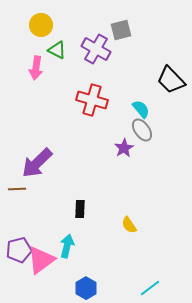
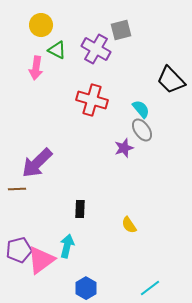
purple star: rotated 12 degrees clockwise
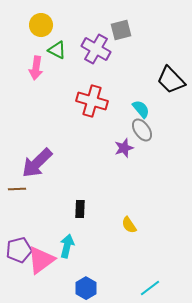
red cross: moved 1 px down
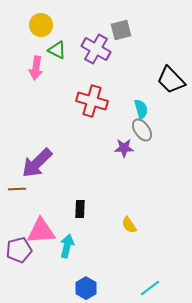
cyan semicircle: rotated 24 degrees clockwise
purple star: rotated 18 degrees clockwise
pink triangle: moved 29 px up; rotated 32 degrees clockwise
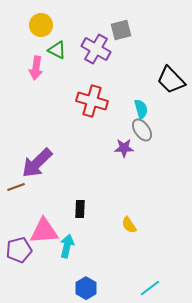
brown line: moved 1 px left, 2 px up; rotated 18 degrees counterclockwise
pink triangle: moved 3 px right
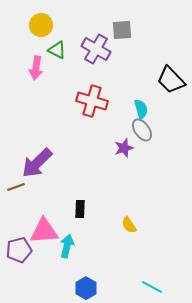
gray square: moved 1 px right; rotated 10 degrees clockwise
purple star: rotated 18 degrees counterclockwise
cyan line: moved 2 px right, 1 px up; rotated 65 degrees clockwise
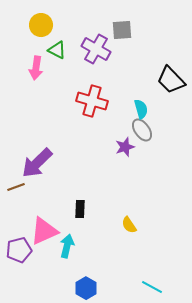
purple star: moved 1 px right, 1 px up
pink triangle: rotated 20 degrees counterclockwise
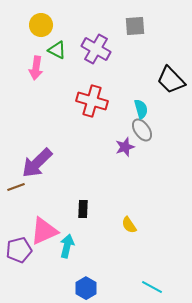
gray square: moved 13 px right, 4 px up
black rectangle: moved 3 px right
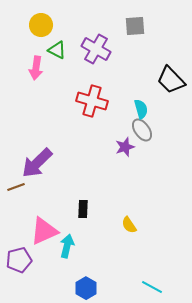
purple pentagon: moved 10 px down
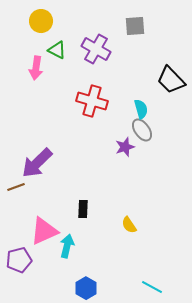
yellow circle: moved 4 px up
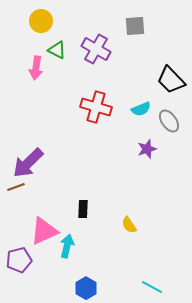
red cross: moved 4 px right, 6 px down
cyan semicircle: rotated 84 degrees clockwise
gray ellipse: moved 27 px right, 9 px up
purple star: moved 22 px right, 2 px down
purple arrow: moved 9 px left
